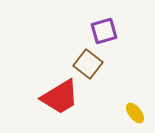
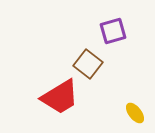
purple square: moved 9 px right
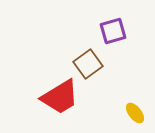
brown square: rotated 16 degrees clockwise
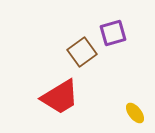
purple square: moved 2 px down
brown square: moved 6 px left, 12 px up
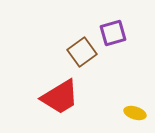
yellow ellipse: rotated 35 degrees counterclockwise
